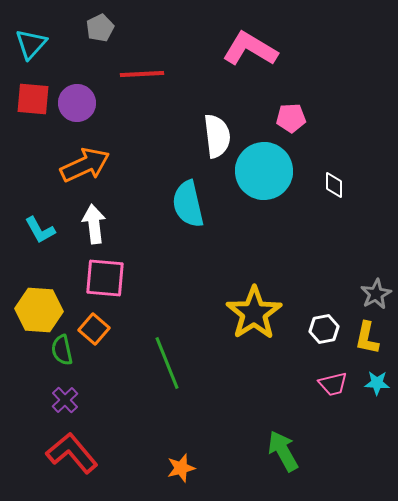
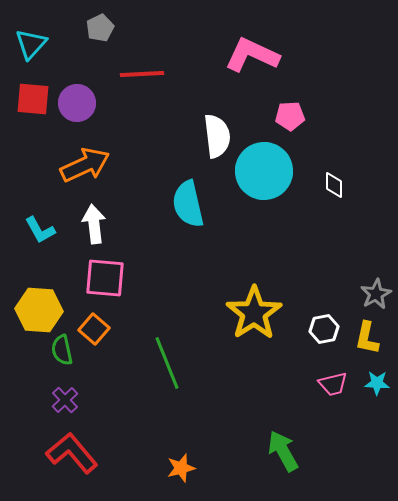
pink L-shape: moved 2 px right, 6 px down; rotated 6 degrees counterclockwise
pink pentagon: moved 1 px left, 2 px up
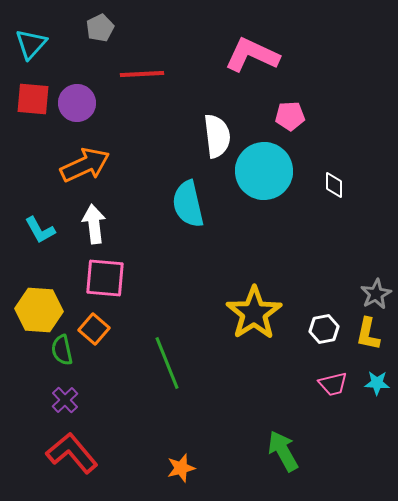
yellow L-shape: moved 1 px right, 4 px up
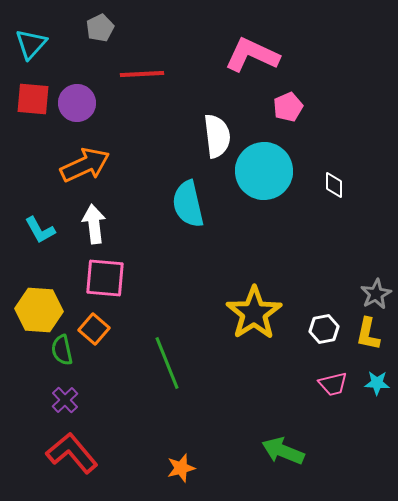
pink pentagon: moved 2 px left, 9 px up; rotated 20 degrees counterclockwise
green arrow: rotated 39 degrees counterclockwise
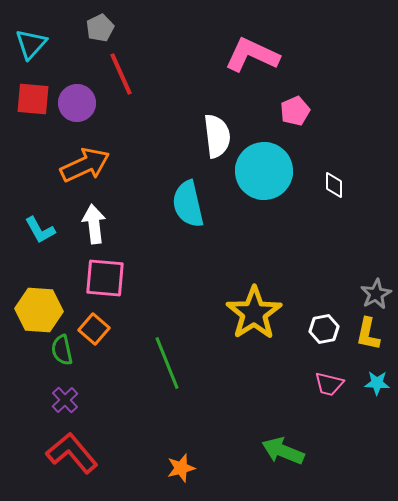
red line: moved 21 px left; rotated 69 degrees clockwise
pink pentagon: moved 7 px right, 4 px down
pink trapezoid: moved 4 px left; rotated 28 degrees clockwise
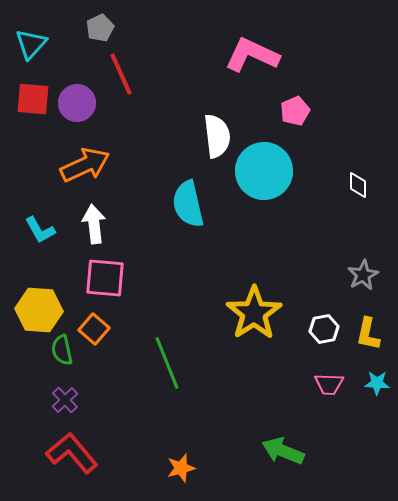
white diamond: moved 24 px right
gray star: moved 13 px left, 19 px up
pink trapezoid: rotated 12 degrees counterclockwise
